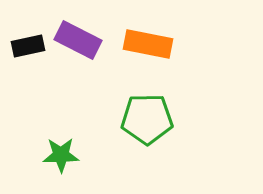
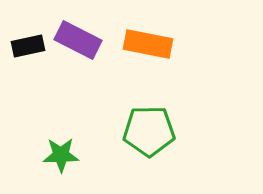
green pentagon: moved 2 px right, 12 px down
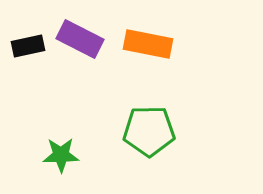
purple rectangle: moved 2 px right, 1 px up
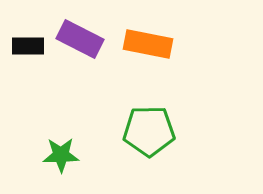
black rectangle: rotated 12 degrees clockwise
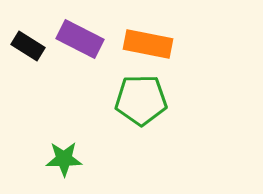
black rectangle: rotated 32 degrees clockwise
green pentagon: moved 8 px left, 31 px up
green star: moved 3 px right, 4 px down
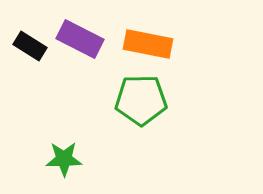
black rectangle: moved 2 px right
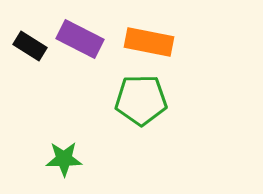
orange rectangle: moved 1 px right, 2 px up
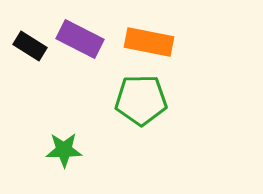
green star: moved 9 px up
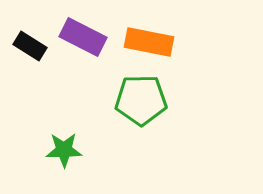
purple rectangle: moved 3 px right, 2 px up
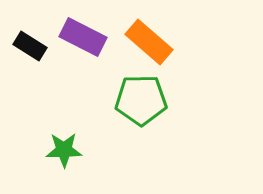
orange rectangle: rotated 30 degrees clockwise
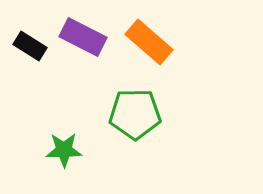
green pentagon: moved 6 px left, 14 px down
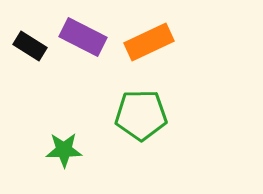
orange rectangle: rotated 66 degrees counterclockwise
green pentagon: moved 6 px right, 1 px down
